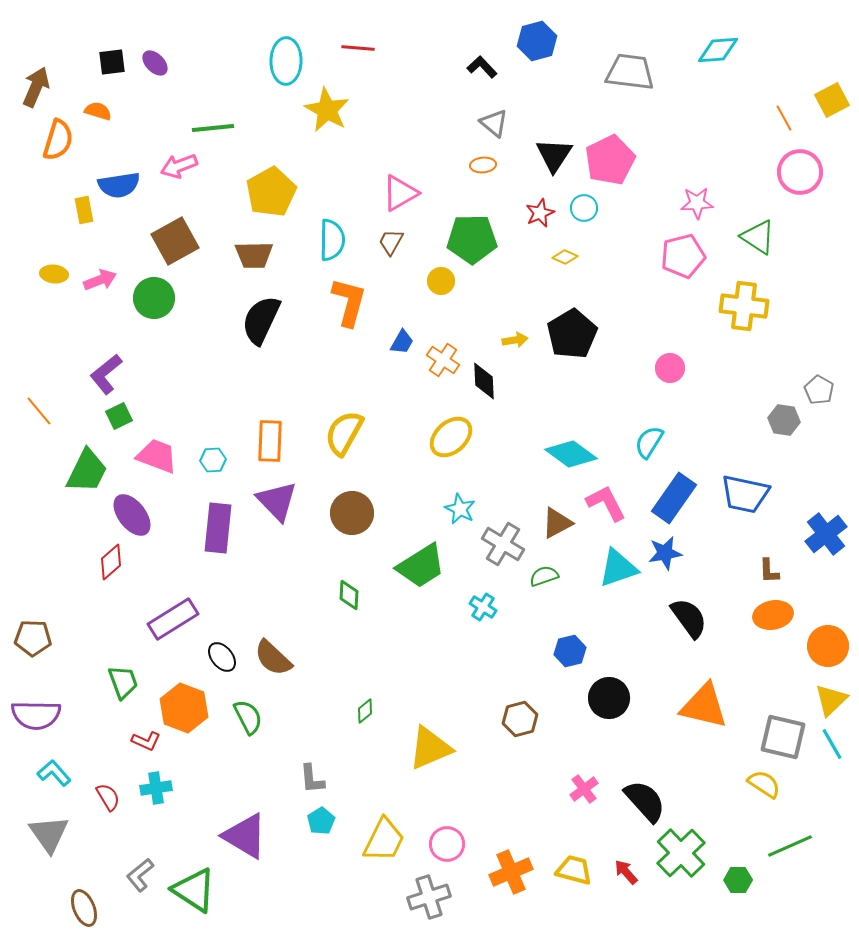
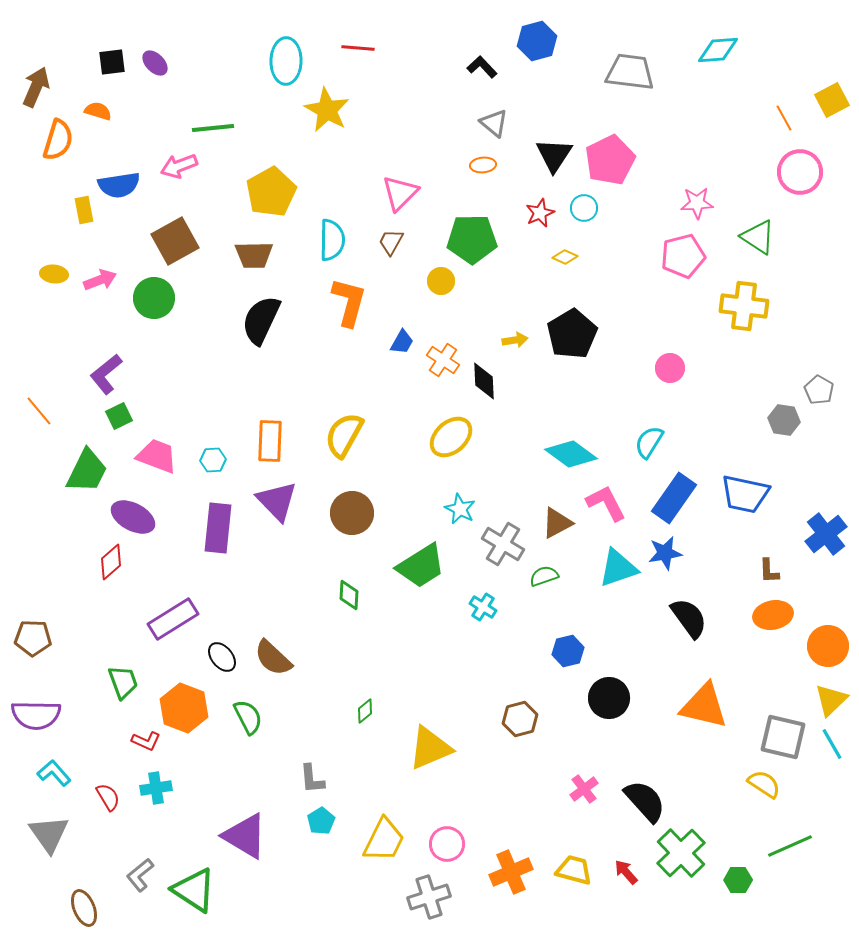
pink triangle at (400, 193): rotated 15 degrees counterclockwise
yellow semicircle at (344, 433): moved 2 px down
purple ellipse at (132, 515): moved 1 px right, 2 px down; rotated 24 degrees counterclockwise
blue hexagon at (570, 651): moved 2 px left
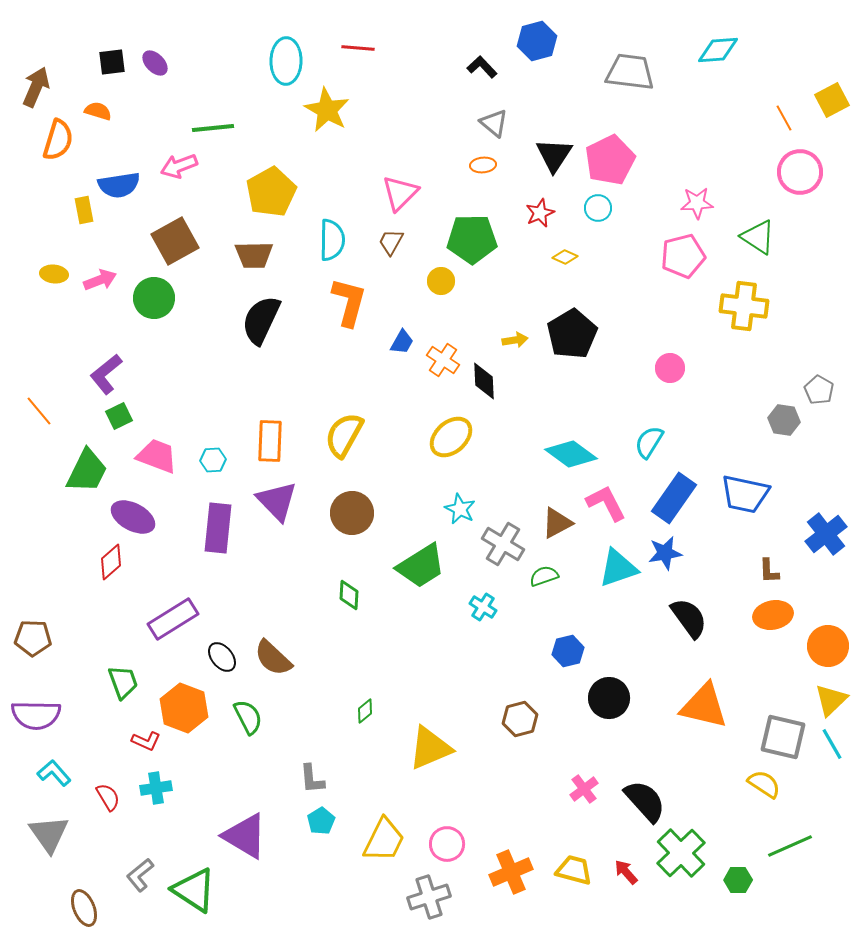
cyan circle at (584, 208): moved 14 px right
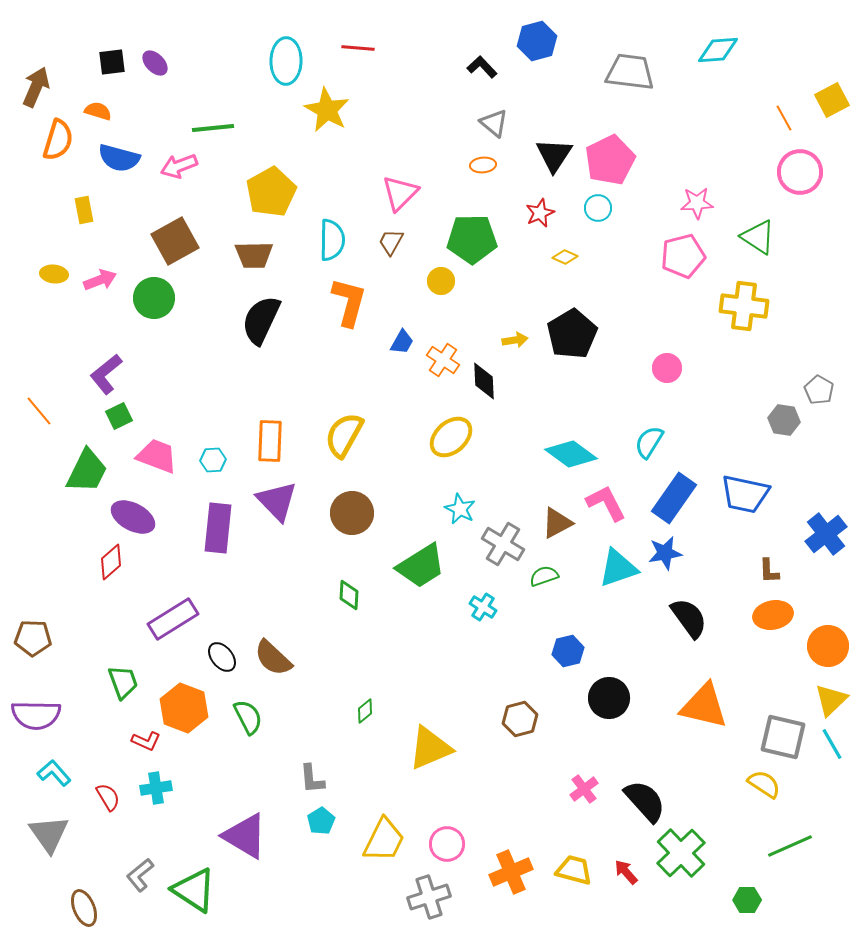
blue semicircle at (119, 185): moved 27 px up; rotated 24 degrees clockwise
pink circle at (670, 368): moved 3 px left
green hexagon at (738, 880): moved 9 px right, 20 px down
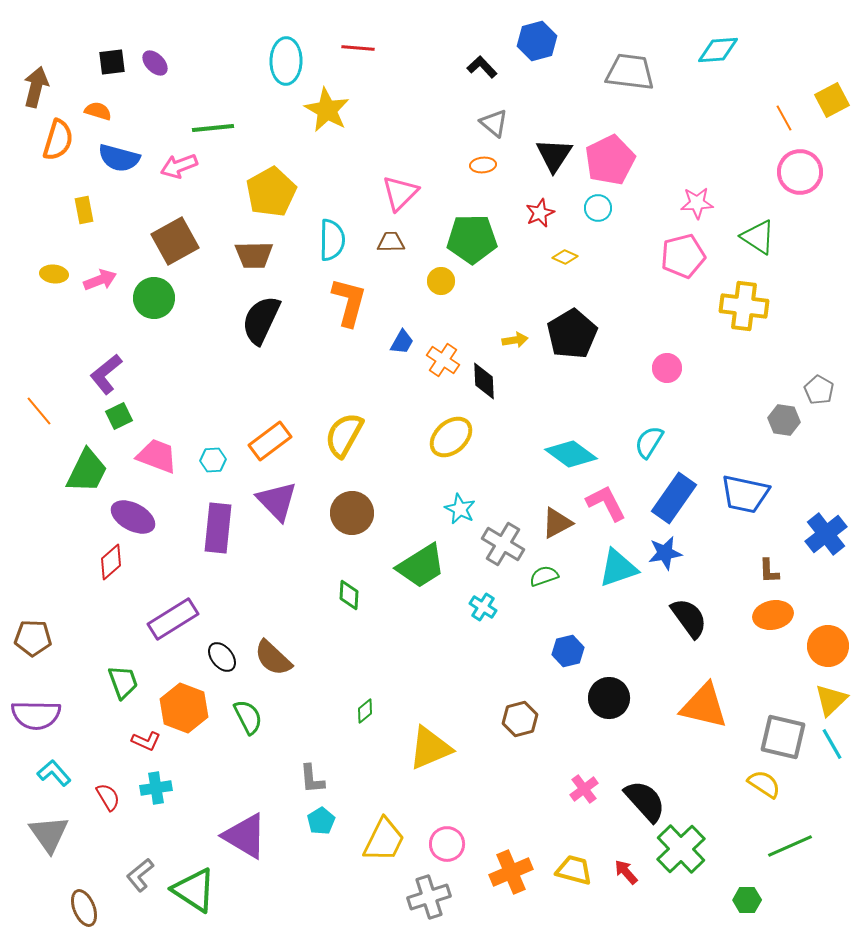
brown arrow at (36, 87): rotated 9 degrees counterclockwise
brown trapezoid at (391, 242): rotated 60 degrees clockwise
orange rectangle at (270, 441): rotated 51 degrees clockwise
green cross at (681, 853): moved 4 px up
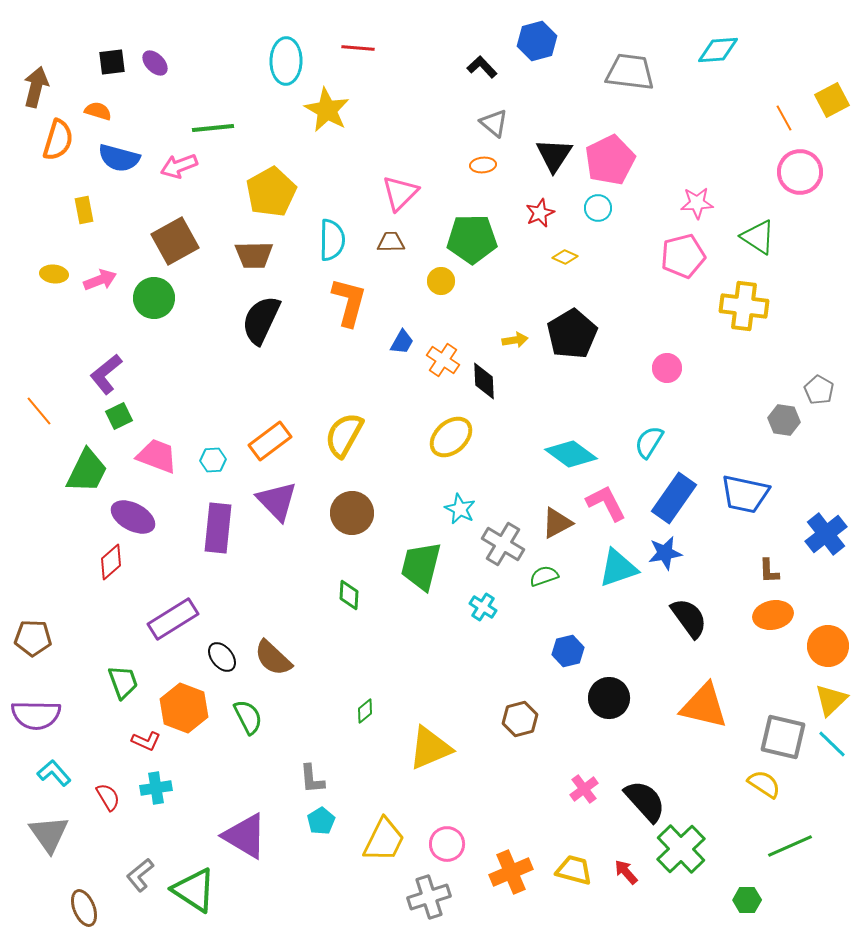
green trapezoid at (421, 566): rotated 136 degrees clockwise
cyan line at (832, 744): rotated 16 degrees counterclockwise
